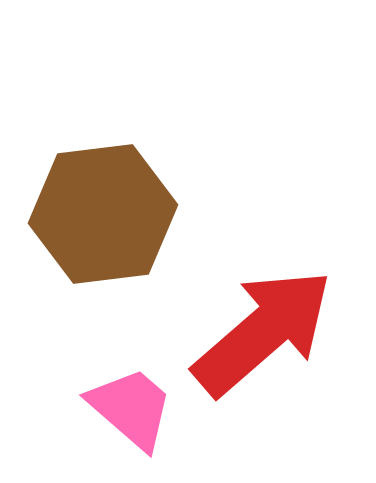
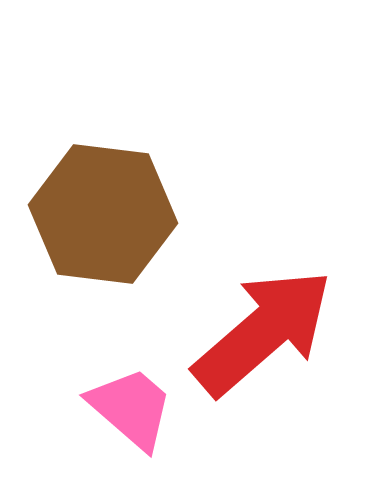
brown hexagon: rotated 14 degrees clockwise
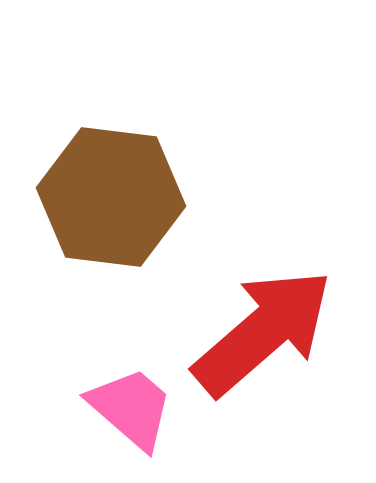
brown hexagon: moved 8 px right, 17 px up
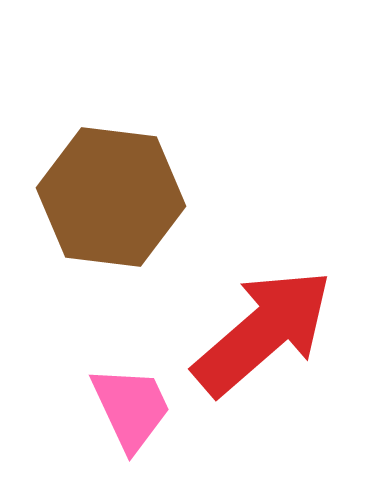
pink trapezoid: rotated 24 degrees clockwise
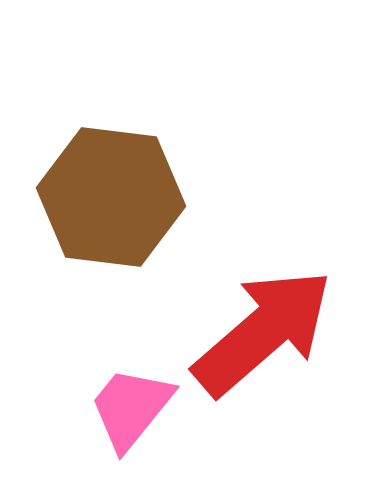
pink trapezoid: rotated 116 degrees counterclockwise
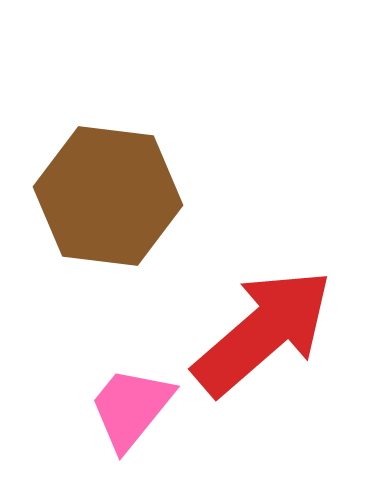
brown hexagon: moved 3 px left, 1 px up
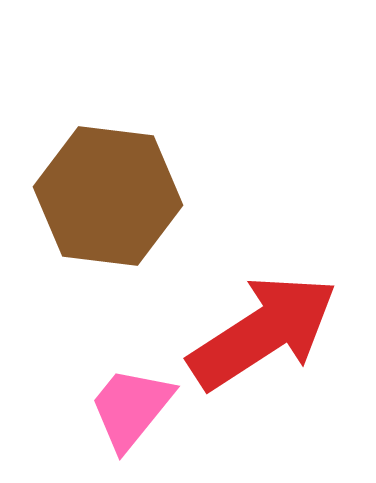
red arrow: rotated 8 degrees clockwise
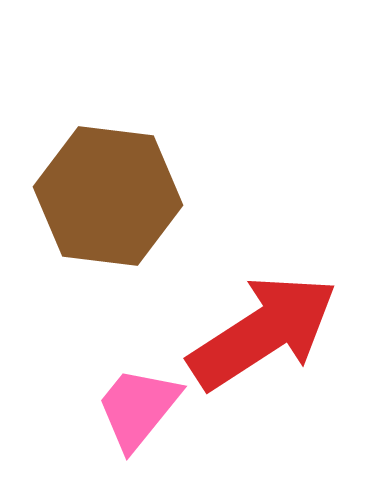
pink trapezoid: moved 7 px right
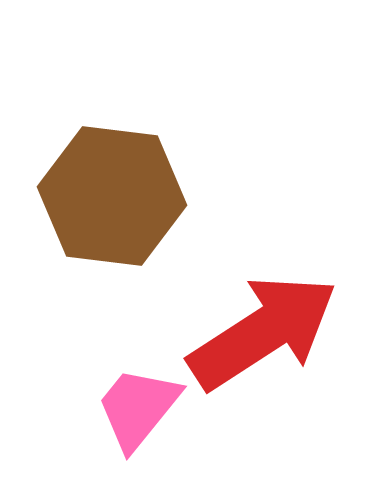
brown hexagon: moved 4 px right
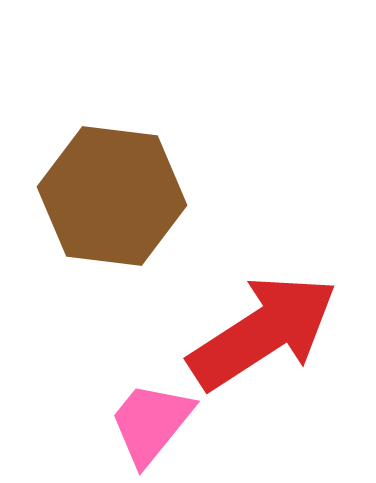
pink trapezoid: moved 13 px right, 15 px down
